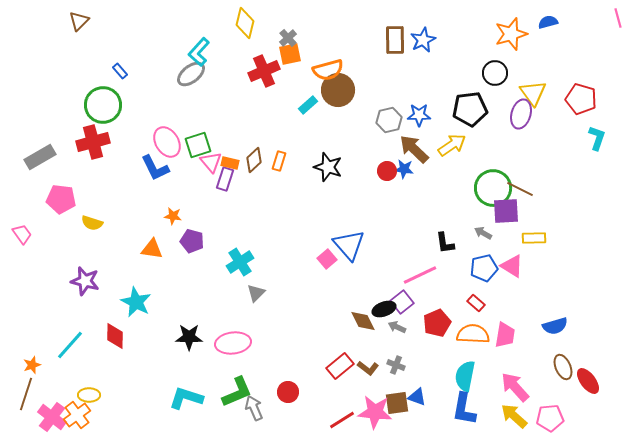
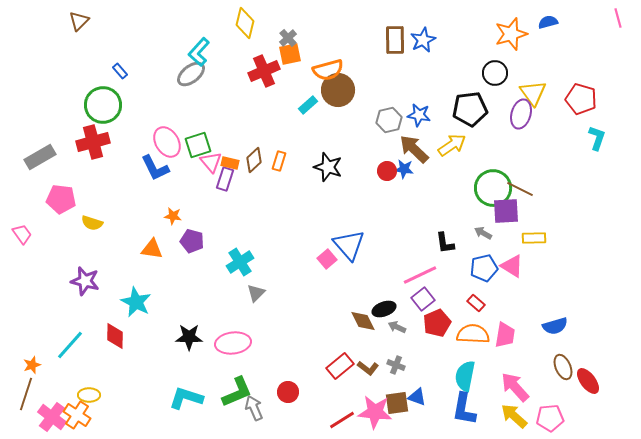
blue star at (419, 115): rotated 10 degrees clockwise
purple square at (402, 302): moved 21 px right, 3 px up
orange cross at (77, 415): rotated 20 degrees counterclockwise
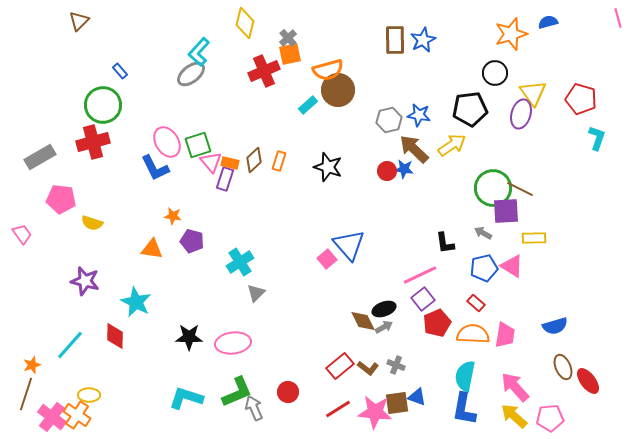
gray arrow at (397, 327): moved 13 px left; rotated 126 degrees clockwise
red line at (342, 420): moved 4 px left, 11 px up
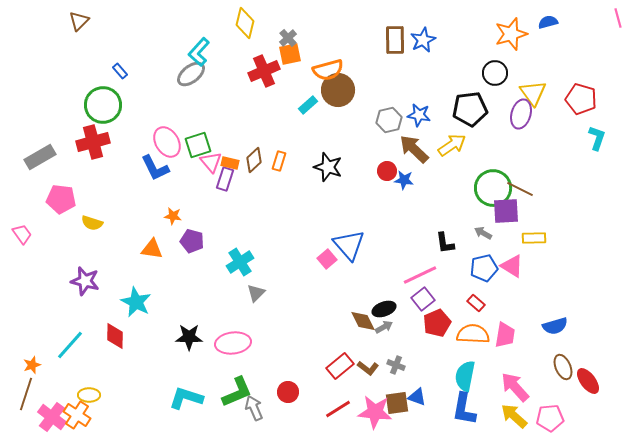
blue star at (404, 169): moved 11 px down
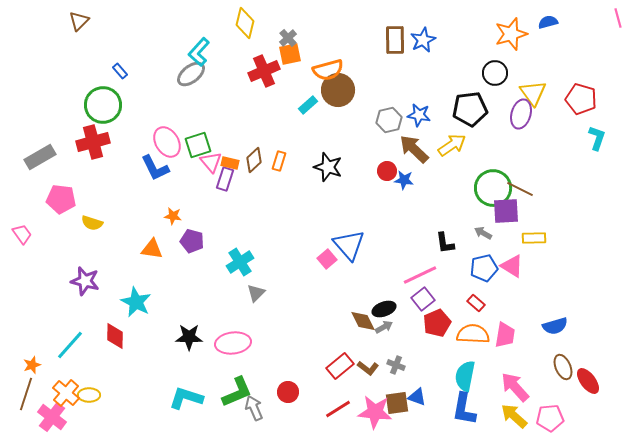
orange cross at (77, 415): moved 11 px left, 22 px up; rotated 8 degrees clockwise
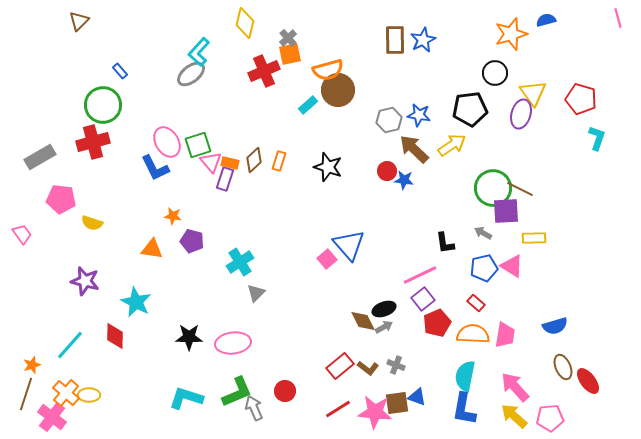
blue semicircle at (548, 22): moved 2 px left, 2 px up
red circle at (288, 392): moved 3 px left, 1 px up
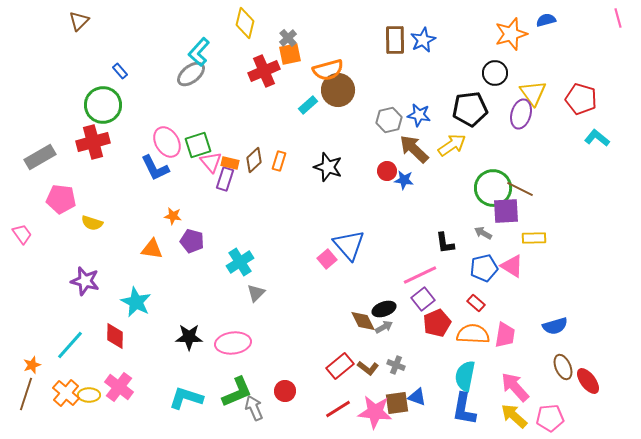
cyan L-shape at (597, 138): rotated 70 degrees counterclockwise
pink cross at (52, 417): moved 67 px right, 30 px up
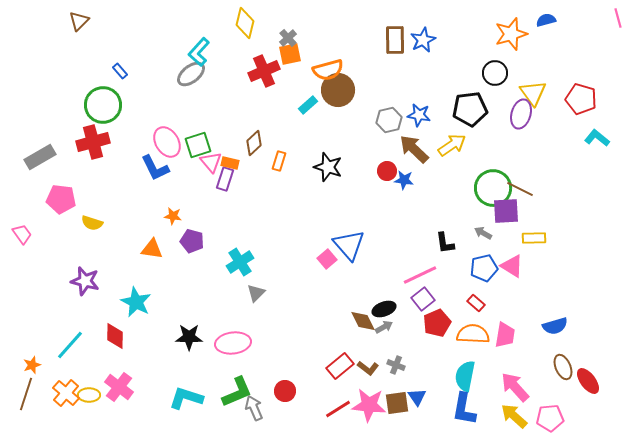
brown diamond at (254, 160): moved 17 px up
blue triangle at (417, 397): rotated 36 degrees clockwise
pink star at (375, 412): moved 6 px left, 7 px up
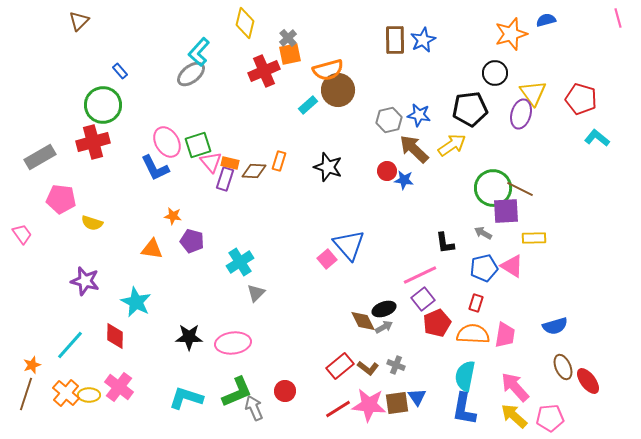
brown diamond at (254, 143): moved 28 px down; rotated 45 degrees clockwise
red rectangle at (476, 303): rotated 66 degrees clockwise
